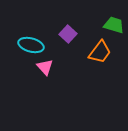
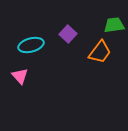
green trapezoid: rotated 25 degrees counterclockwise
cyan ellipse: rotated 30 degrees counterclockwise
pink triangle: moved 25 px left, 9 px down
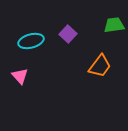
cyan ellipse: moved 4 px up
orange trapezoid: moved 14 px down
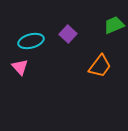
green trapezoid: rotated 15 degrees counterclockwise
pink triangle: moved 9 px up
